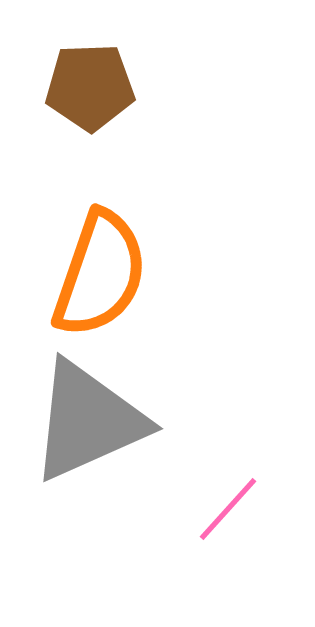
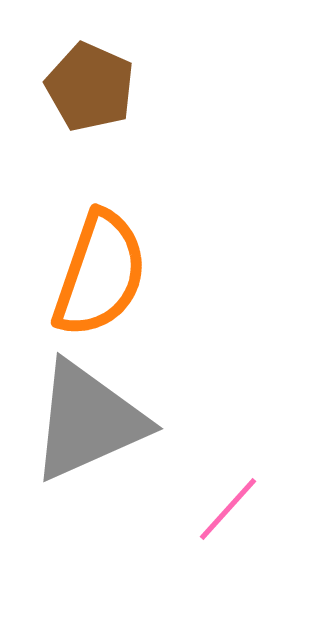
brown pentagon: rotated 26 degrees clockwise
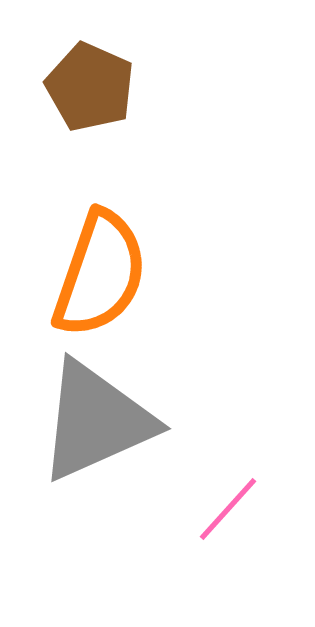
gray triangle: moved 8 px right
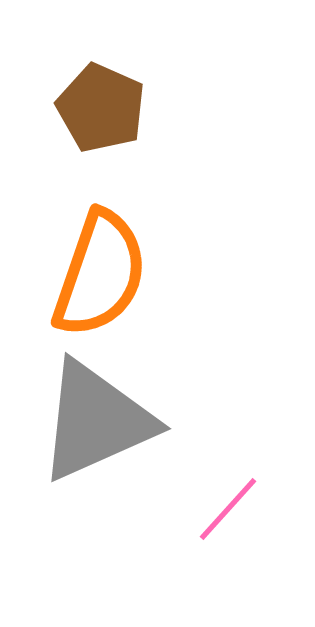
brown pentagon: moved 11 px right, 21 px down
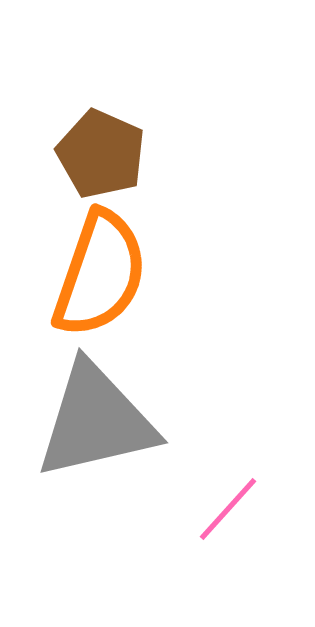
brown pentagon: moved 46 px down
gray triangle: rotated 11 degrees clockwise
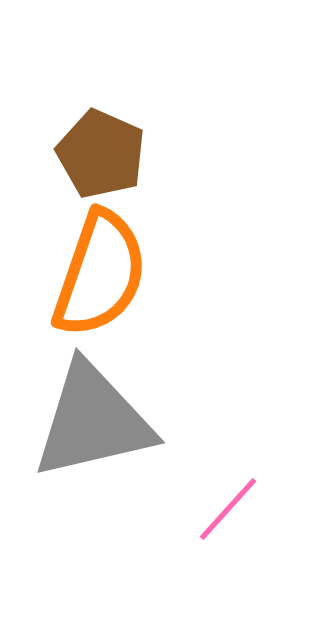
gray triangle: moved 3 px left
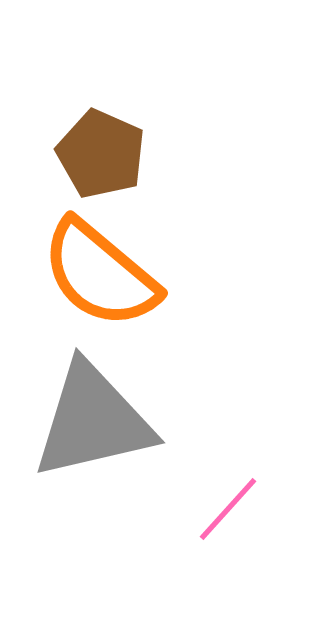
orange semicircle: rotated 111 degrees clockwise
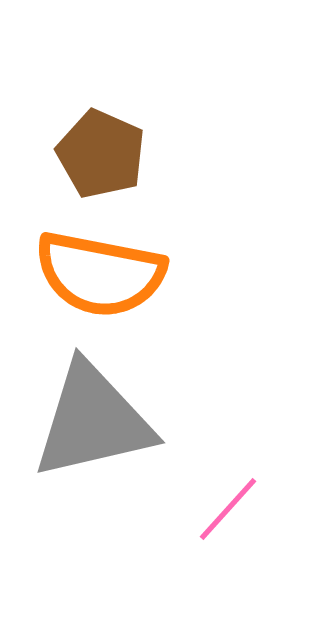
orange semicircle: rotated 29 degrees counterclockwise
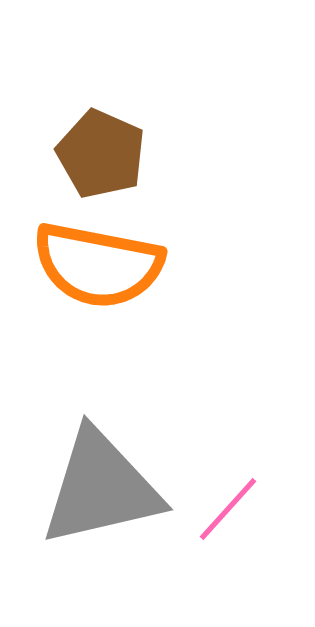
orange semicircle: moved 2 px left, 9 px up
gray triangle: moved 8 px right, 67 px down
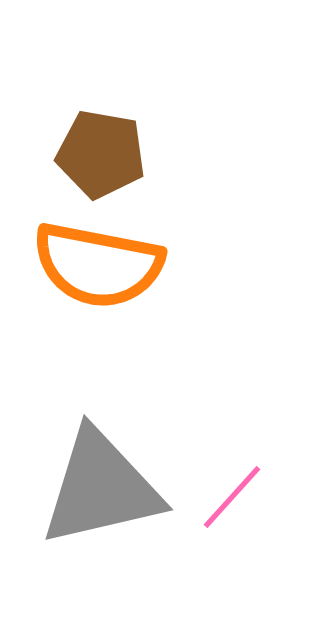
brown pentagon: rotated 14 degrees counterclockwise
pink line: moved 4 px right, 12 px up
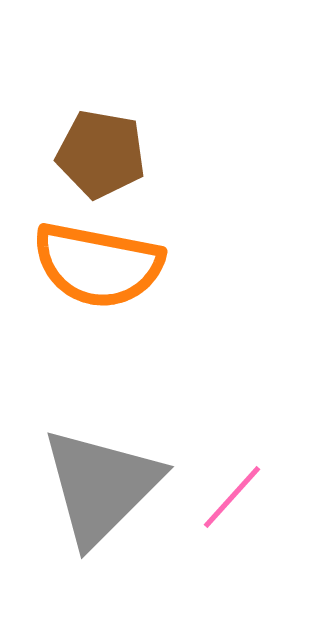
gray triangle: moved 2 px up; rotated 32 degrees counterclockwise
